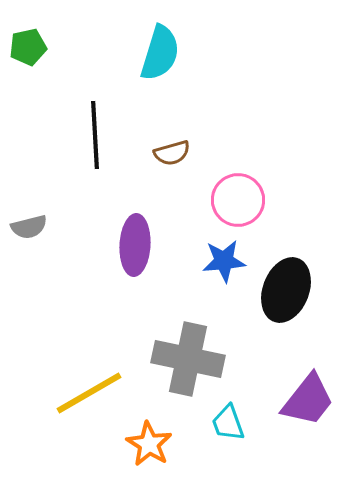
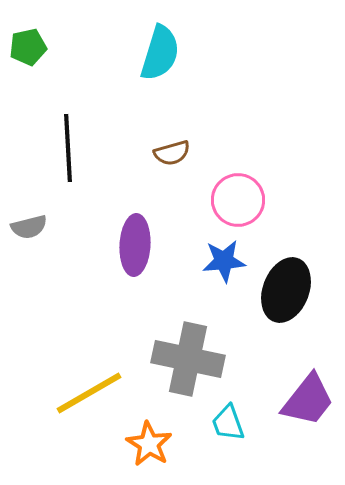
black line: moved 27 px left, 13 px down
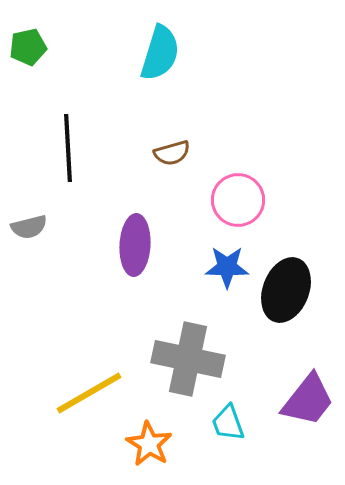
blue star: moved 3 px right, 6 px down; rotated 6 degrees clockwise
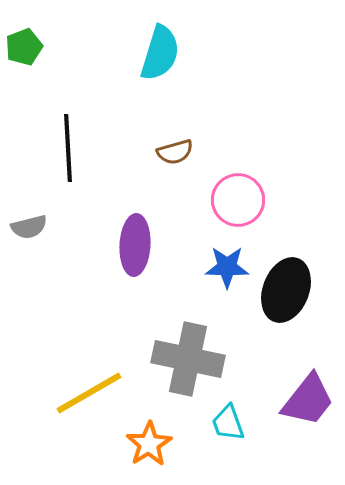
green pentagon: moved 4 px left; rotated 9 degrees counterclockwise
brown semicircle: moved 3 px right, 1 px up
orange star: rotated 9 degrees clockwise
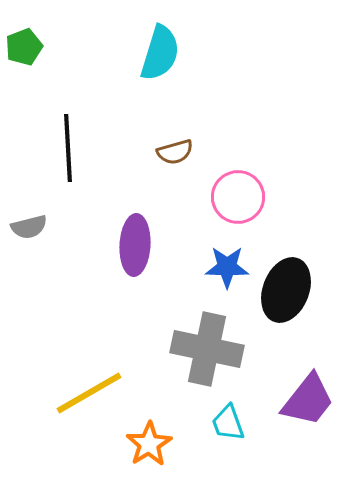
pink circle: moved 3 px up
gray cross: moved 19 px right, 10 px up
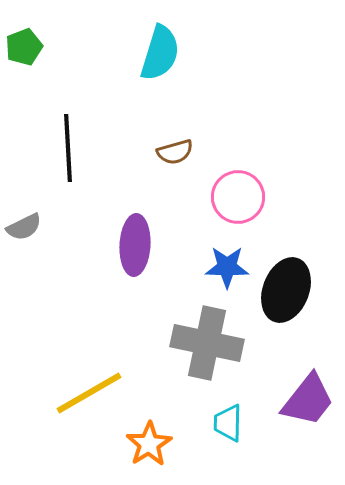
gray semicircle: moved 5 px left; rotated 12 degrees counterclockwise
gray cross: moved 6 px up
cyan trapezoid: rotated 21 degrees clockwise
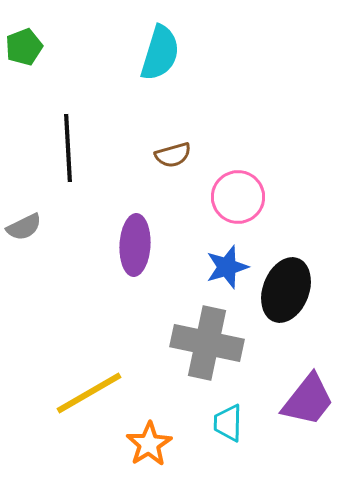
brown semicircle: moved 2 px left, 3 px down
blue star: rotated 18 degrees counterclockwise
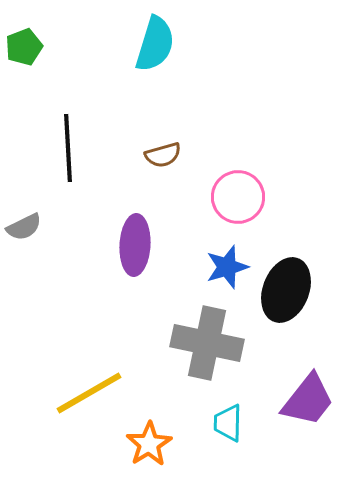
cyan semicircle: moved 5 px left, 9 px up
brown semicircle: moved 10 px left
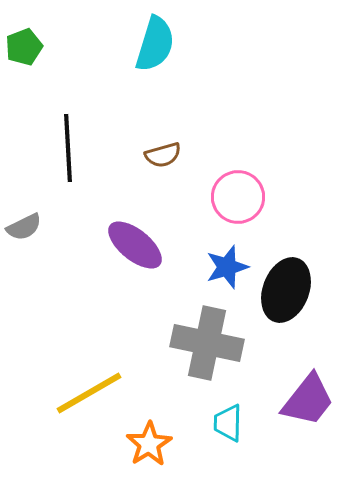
purple ellipse: rotated 54 degrees counterclockwise
